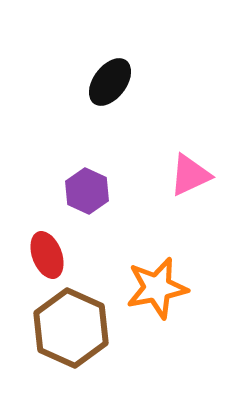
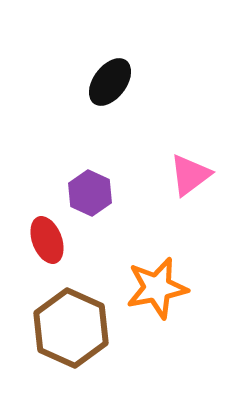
pink triangle: rotated 12 degrees counterclockwise
purple hexagon: moved 3 px right, 2 px down
red ellipse: moved 15 px up
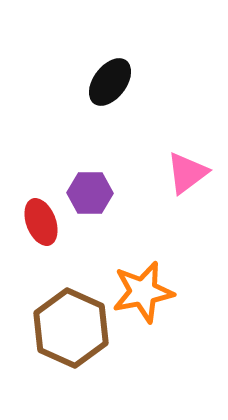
pink triangle: moved 3 px left, 2 px up
purple hexagon: rotated 24 degrees counterclockwise
red ellipse: moved 6 px left, 18 px up
orange star: moved 14 px left, 4 px down
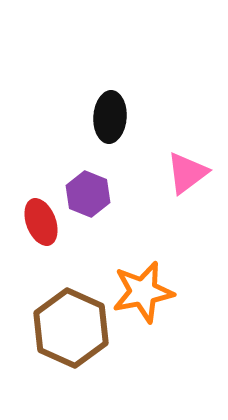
black ellipse: moved 35 px down; rotated 33 degrees counterclockwise
purple hexagon: moved 2 px left, 1 px down; rotated 21 degrees clockwise
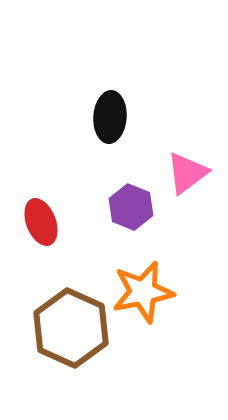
purple hexagon: moved 43 px right, 13 px down
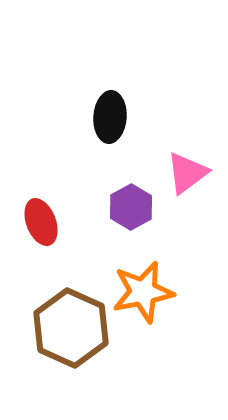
purple hexagon: rotated 9 degrees clockwise
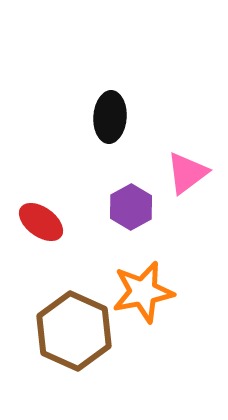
red ellipse: rotated 33 degrees counterclockwise
brown hexagon: moved 3 px right, 3 px down
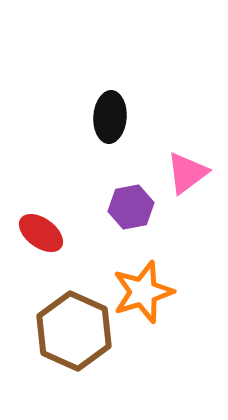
purple hexagon: rotated 18 degrees clockwise
red ellipse: moved 11 px down
orange star: rotated 6 degrees counterclockwise
